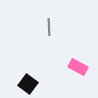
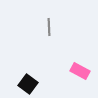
pink rectangle: moved 2 px right, 4 px down
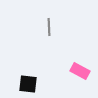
black square: rotated 30 degrees counterclockwise
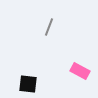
gray line: rotated 24 degrees clockwise
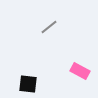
gray line: rotated 30 degrees clockwise
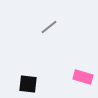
pink rectangle: moved 3 px right, 6 px down; rotated 12 degrees counterclockwise
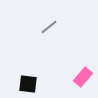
pink rectangle: rotated 66 degrees counterclockwise
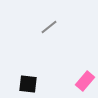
pink rectangle: moved 2 px right, 4 px down
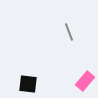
gray line: moved 20 px right, 5 px down; rotated 72 degrees counterclockwise
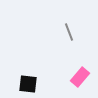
pink rectangle: moved 5 px left, 4 px up
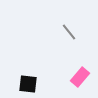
gray line: rotated 18 degrees counterclockwise
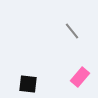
gray line: moved 3 px right, 1 px up
